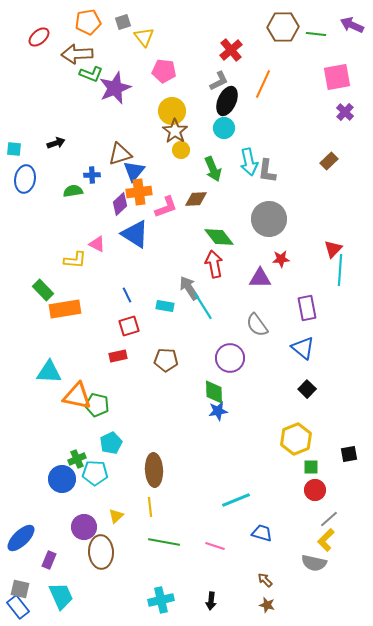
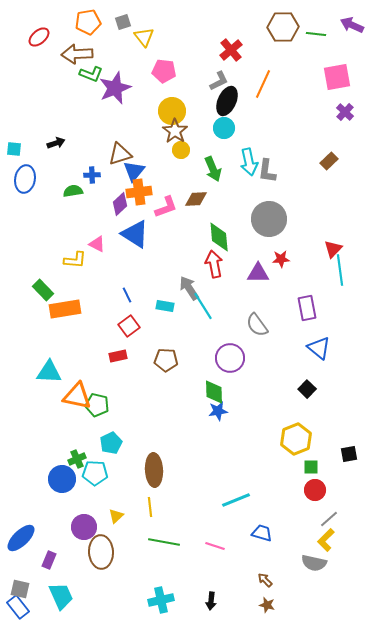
green diamond at (219, 237): rotated 32 degrees clockwise
cyan line at (340, 270): rotated 12 degrees counterclockwise
purple triangle at (260, 278): moved 2 px left, 5 px up
red square at (129, 326): rotated 20 degrees counterclockwise
blue triangle at (303, 348): moved 16 px right
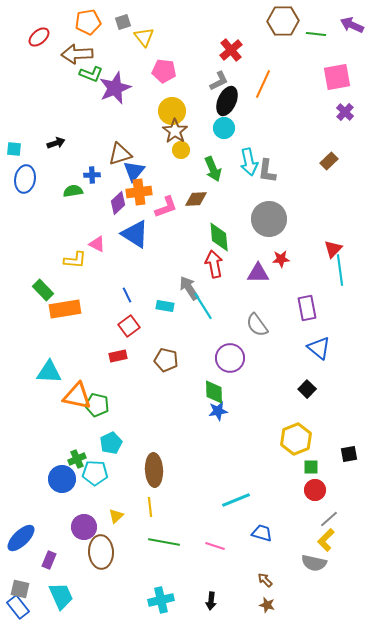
brown hexagon at (283, 27): moved 6 px up
purple diamond at (120, 204): moved 2 px left, 1 px up
brown pentagon at (166, 360): rotated 10 degrees clockwise
